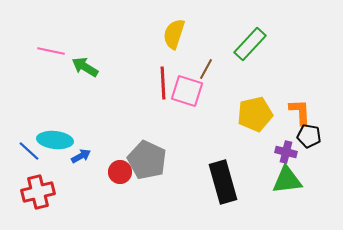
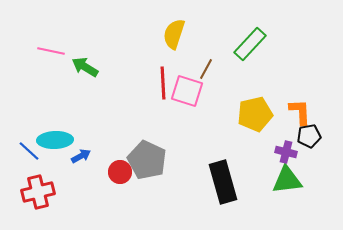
black pentagon: rotated 20 degrees counterclockwise
cyan ellipse: rotated 8 degrees counterclockwise
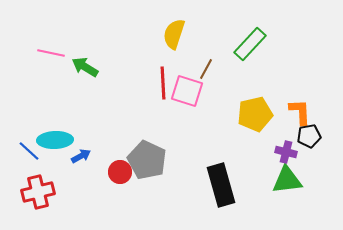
pink line: moved 2 px down
black rectangle: moved 2 px left, 3 px down
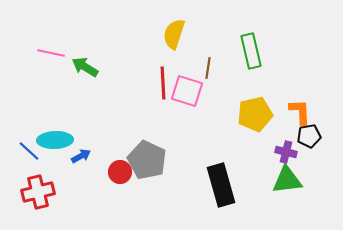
green rectangle: moved 1 px right, 7 px down; rotated 56 degrees counterclockwise
brown line: moved 2 px right, 1 px up; rotated 20 degrees counterclockwise
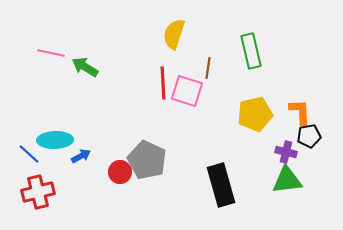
blue line: moved 3 px down
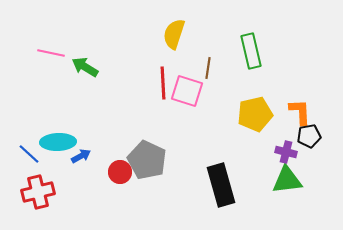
cyan ellipse: moved 3 px right, 2 px down
